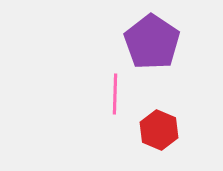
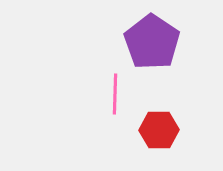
red hexagon: rotated 24 degrees counterclockwise
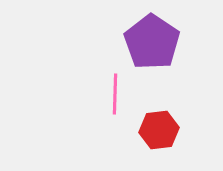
red hexagon: rotated 6 degrees counterclockwise
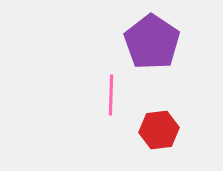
pink line: moved 4 px left, 1 px down
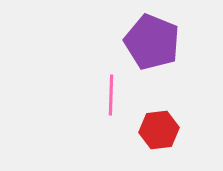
purple pentagon: rotated 12 degrees counterclockwise
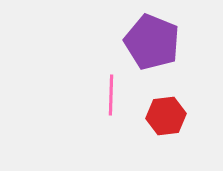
red hexagon: moved 7 px right, 14 px up
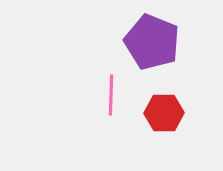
red hexagon: moved 2 px left, 3 px up; rotated 6 degrees clockwise
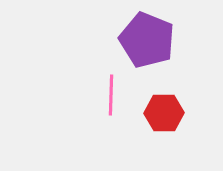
purple pentagon: moved 5 px left, 2 px up
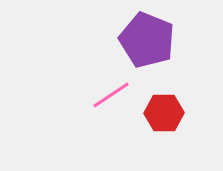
pink line: rotated 54 degrees clockwise
